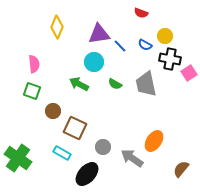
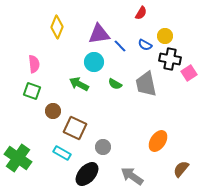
red semicircle: rotated 80 degrees counterclockwise
orange ellipse: moved 4 px right
gray arrow: moved 18 px down
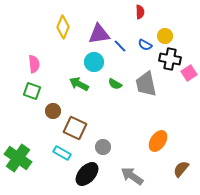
red semicircle: moved 1 px left, 1 px up; rotated 32 degrees counterclockwise
yellow diamond: moved 6 px right
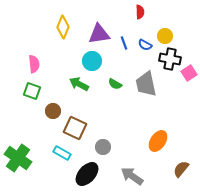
blue line: moved 4 px right, 3 px up; rotated 24 degrees clockwise
cyan circle: moved 2 px left, 1 px up
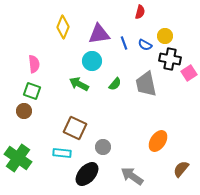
red semicircle: rotated 16 degrees clockwise
green semicircle: rotated 80 degrees counterclockwise
brown circle: moved 29 px left
cyan rectangle: rotated 24 degrees counterclockwise
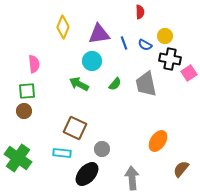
red semicircle: rotated 16 degrees counterclockwise
green square: moved 5 px left; rotated 24 degrees counterclockwise
gray circle: moved 1 px left, 2 px down
gray arrow: moved 2 px down; rotated 50 degrees clockwise
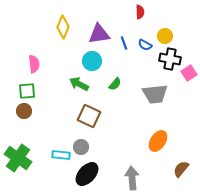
gray trapezoid: moved 9 px right, 10 px down; rotated 84 degrees counterclockwise
brown square: moved 14 px right, 12 px up
gray circle: moved 21 px left, 2 px up
cyan rectangle: moved 1 px left, 2 px down
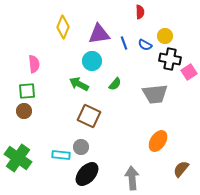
pink square: moved 1 px up
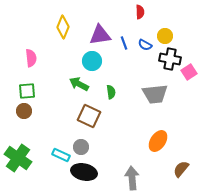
purple triangle: moved 1 px right, 1 px down
pink semicircle: moved 3 px left, 6 px up
green semicircle: moved 4 px left, 8 px down; rotated 48 degrees counterclockwise
cyan rectangle: rotated 18 degrees clockwise
black ellipse: moved 3 px left, 2 px up; rotated 60 degrees clockwise
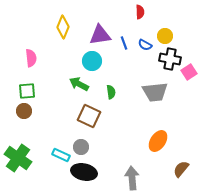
gray trapezoid: moved 2 px up
